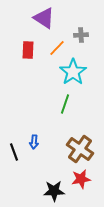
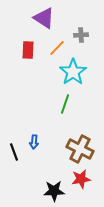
brown cross: rotated 8 degrees counterclockwise
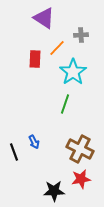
red rectangle: moved 7 px right, 9 px down
blue arrow: rotated 32 degrees counterclockwise
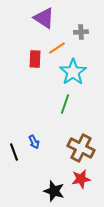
gray cross: moved 3 px up
orange line: rotated 12 degrees clockwise
brown cross: moved 1 px right, 1 px up
black star: rotated 20 degrees clockwise
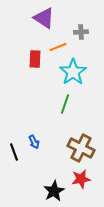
orange line: moved 1 px right, 1 px up; rotated 12 degrees clockwise
black star: rotated 25 degrees clockwise
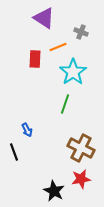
gray cross: rotated 24 degrees clockwise
blue arrow: moved 7 px left, 12 px up
black star: rotated 15 degrees counterclockwise
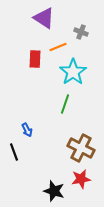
black star: rotated 10 degrees counterclockwise
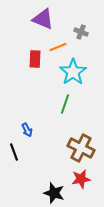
purple triangle: moved 1 px left, 1 px down; rotated 10 degrees counterclockwise
black star: moved 2 px down
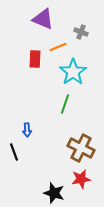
blue arrow: rotated 24 degrees clockwise
